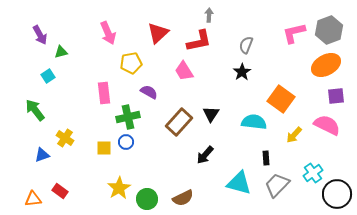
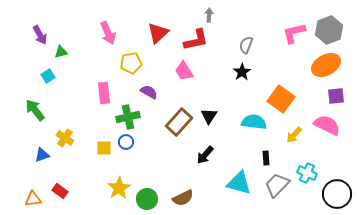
red L-shape: moved 3 px left, 1 px up
black triangle: moved 2 px left, 2 px down
cyan cross: moved 6 px left; rotated 30 degrees counterclockwise
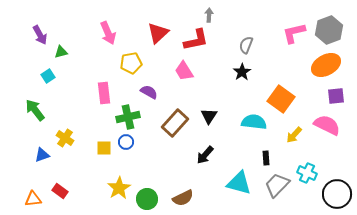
brown rectangle: moved 4 px left, 1 px down
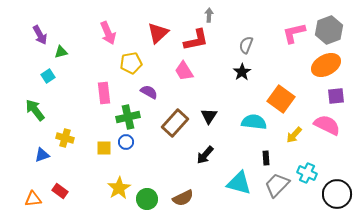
yellow cross: rotated 18 degrees counterclockwise
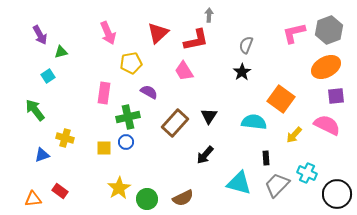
orange ellipse: moved 2 px down
pink rectangle: rotated 15 degrees clockwise
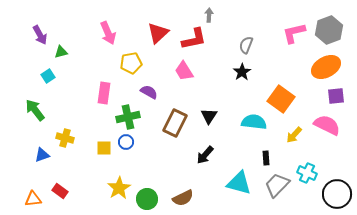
red L-shape: moved 2 px left, 1 px up
brown rectangle: rotated 16 degrees counterclockwise
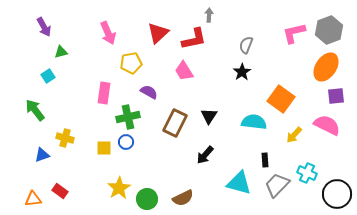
purple arrow: moved 4 px right, 8 px up
orange ellipse: rotated 28 degrees counterclockwise
black rectangle: moved 1 px left, 2 px down
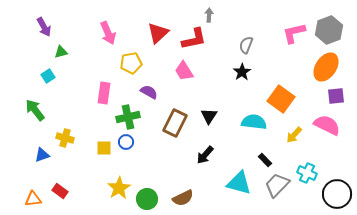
black rectangle: rotated 40 degrees counterclockwise
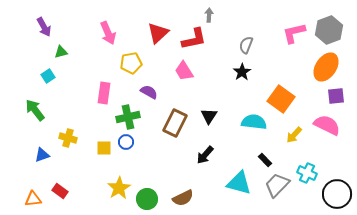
yellow cross: moved 3 px right
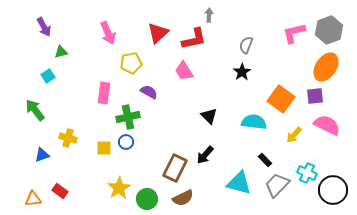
purple square: moved 21 px left
black triangle: rotated 18 degrees counterclockwise
brown rectangle: moved 45 px down
black circle: moved 4 px left, 4 px up
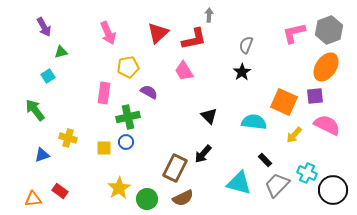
yellow pentagon: moved 3 px left, 4 px down
orange square: moved 3 px right, 3 px down; rotated 12 degrees counterclockwise
black arrow: moved 2 px left, 1 px up
